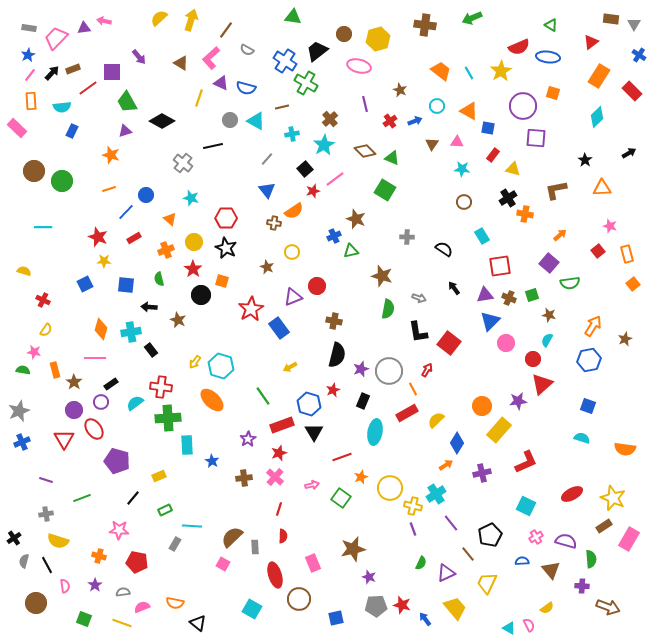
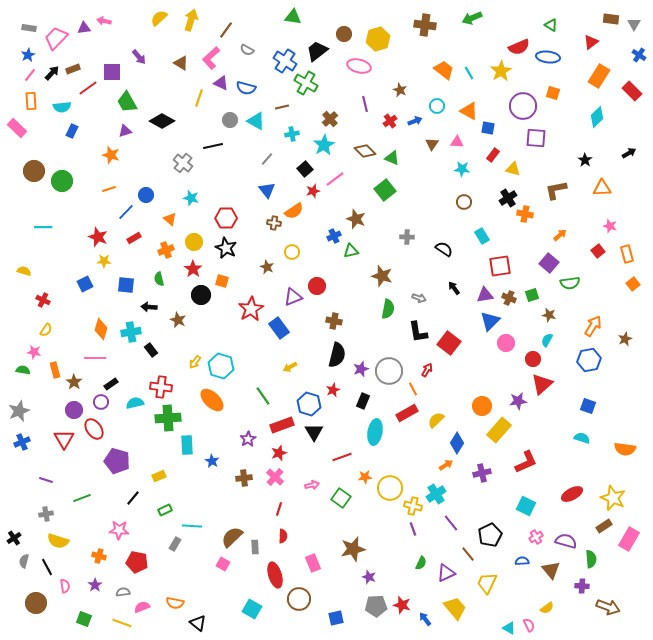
orange trapezoid at (441, 71): moved 3 px right, 1 px up
green square at (385, 190): rotated 20 degrees clockwise
cyan semicircle at (135, 403): rotated 24 degrees clockwise
orange star at (361, 477): moved 4 px right; rotated 16 degrees clockwise
black line at (47, 565): moved 2 px down
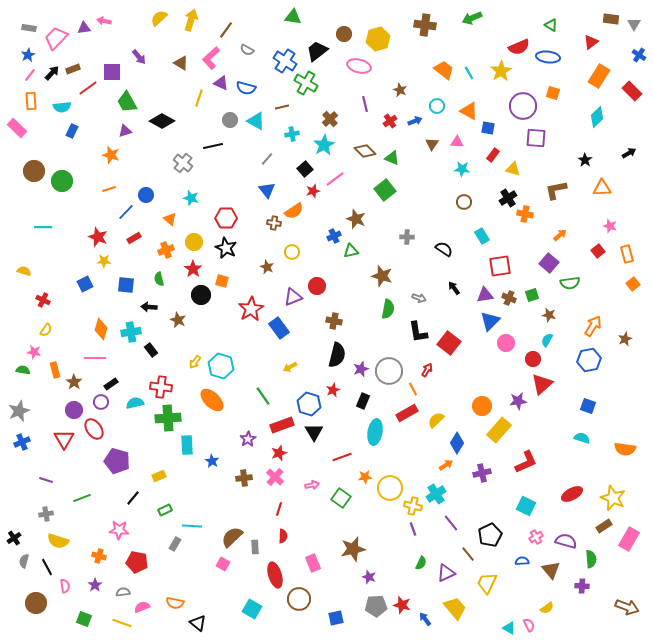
brown arrow at (608, 607): moved 19 px right
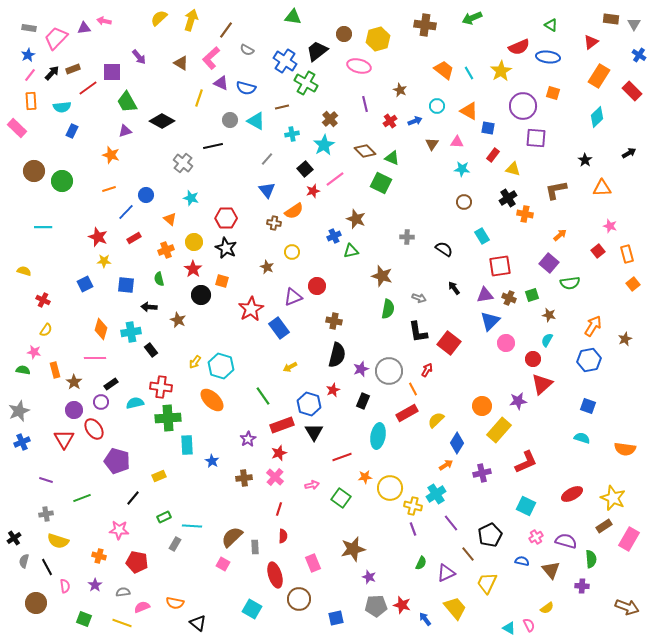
green square at (385, 190): moved 4 px left, 7 px up; rotated 25 degrees counterclockwise
cyan ellipse at (375, 432): moved 3 px right, 4 px down
green rectangle at (165, 510): moved 1 px left, 7 px down
blue semicircle at (522, 561): rotated 16 degrees clockwise
